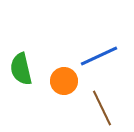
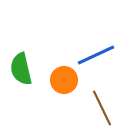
blue line: moved 3 px left, 1 px up
orange circle: moved 1 px up
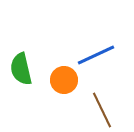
brown line: moved 2 px down
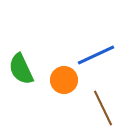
green semicircle: rotated 12 degrees counterclockwise
brown line: moved 1 px right, 2 px up
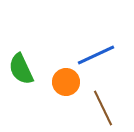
orange circle: moved 2 px right, 2 px down
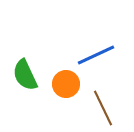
green semicircle: moved 4 px right, 6 px down
orange circle: moved 2 px down
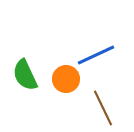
orange circle: moved 5 px up
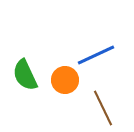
orange circle: moved 1 px left, 1 px down
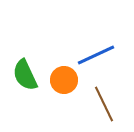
orange circle: moved 1 px left
brown line: moved 1 px right, 4 px up
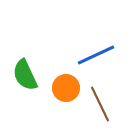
orange circle: moved 2 px right, 8 px down
brown line: moved 4 px left
